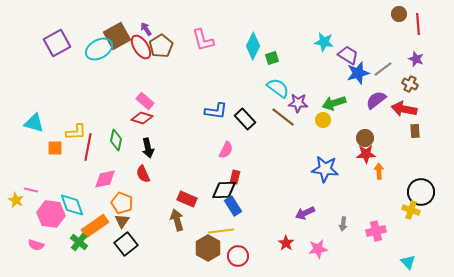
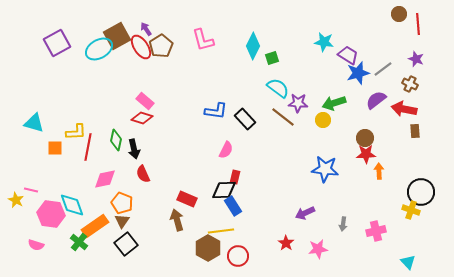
black arrow at (148, 148): moved 14 px left, 1 px down
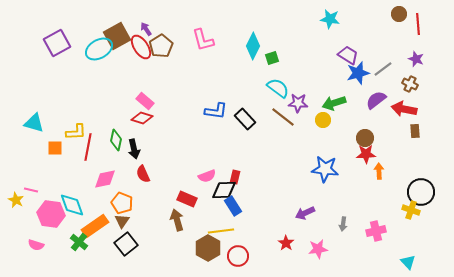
cyan star at (324, 42): moved 6 px right, 23 px up
pink semicircle at (226, 150): moved 19 px left, 26 px down; rotated 42 degrees clockwise
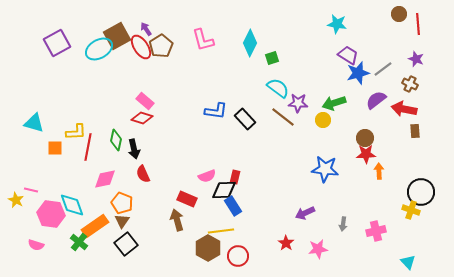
cyan star at (330, 19): moved 7 px right, 5 px down
cyan diamond at (253, 46): moved 3 px left, 3 px up
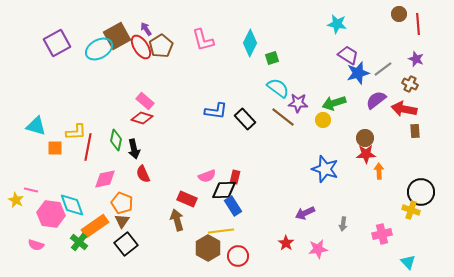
cyan triangle at (34, 123): moved 2 px right, 3 px down
blue star at (325, 169): rotated 12 degrees clockwise
pink cross at (376, 231): moved 6 px right, 3 px down
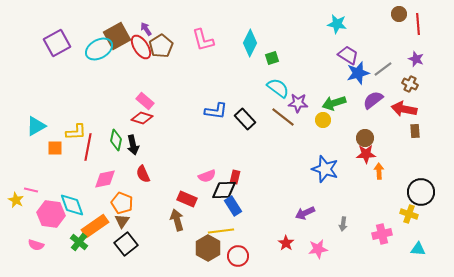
purple semicircle at (376, 100): moved 3 px left
cyan triangle at (36, 126): rotated 45 degrees counterclockwise
black arrow at (134, 149): moved 1 px left, 4 px up
yellow cross at (411, 210): moved 2 px left, 4 px down
cyan triangle at (408, 262): moved 10 px right, 13 px up; rotated 42 degrees counterclockwise
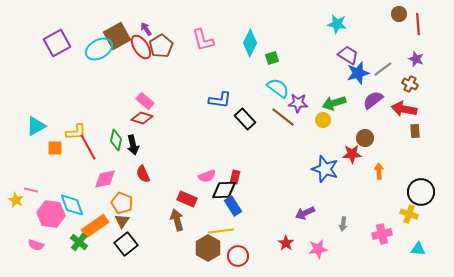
blue L-shape at (216, 111): moved 4 px right, 11 px up
red line at (88, 147): rotated 40 degrees counterclockwise
red star at (366, 154): moved 14 px left
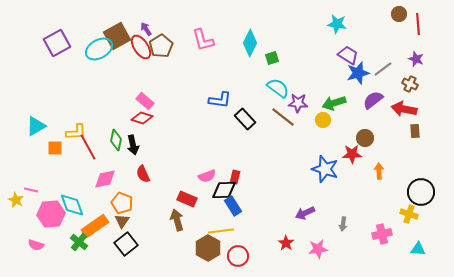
pink hexagon at (51, 214): rotated 12 degrees counterclockwise
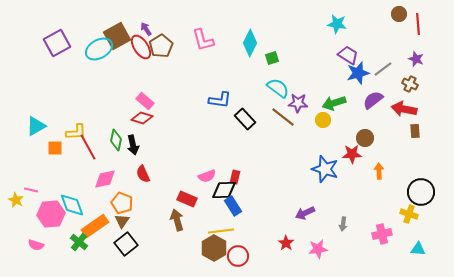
brown hexagon at (208, 248): moved 6 px right
